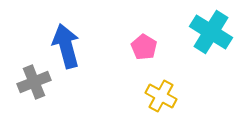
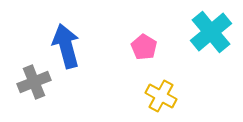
cyan cross: rotated 18 degrees clockwise
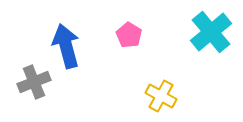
pink pentagon: moved 15 px left, 12 px up
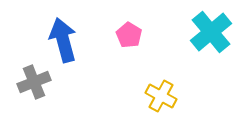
blue arrow: moved 3 px left, 6 px up
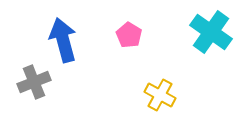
cyan cross: rotated 15 degrees counterclockwise
yellow cross: moved 1 px left, 1 px up
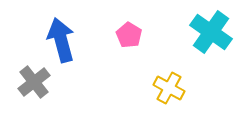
blue arrow: moved 2 px left
gray cross: rotated 16 degrees counterclockwise
yellow cross: moved 9 px right, 7 px up
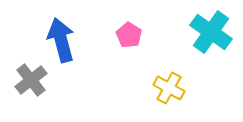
gray cross: moved 3 px left, 2 px up
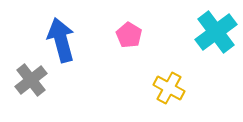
cyan cross: moved 5 px right; rotated 18 degrees clockwise
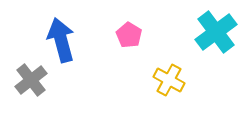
yellow cross: moved 8 px up
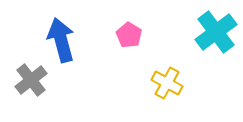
yellow cross: moved 2 px left, 3 px down
